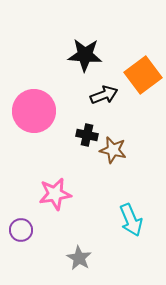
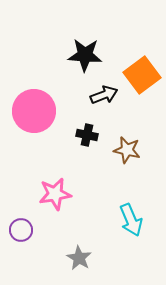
orange square: moved 1 px left
brown star: moved 14 px right
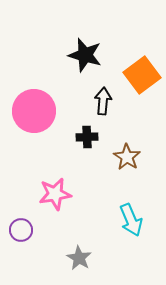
black star: rotated 12 degrees clockwise
black arrow: moved 1 px left, 6 px down; rotated 64 degrees counterclockwise
black cross: moved 2 px down; rotated 15 degrees counterclockwise
brown star: moved 7 px down; rotated 20 degrees clockwise
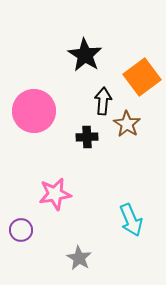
black star: rotated 16 degrees clockwise
orange square: moved 2 px down
brown star: moved 33 px up
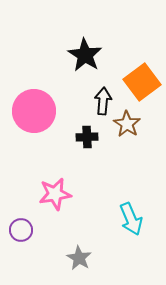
orange square: moved 5 px down
cyan arrow: moved 1 px up
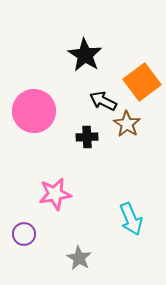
black arrow: rotated 68 degrees counterclockwise
purple circle: moved 3 px right, 4 px down
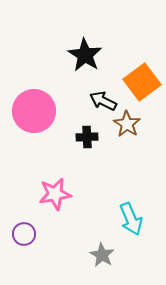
gray star: moved 23 px right, 3 px up
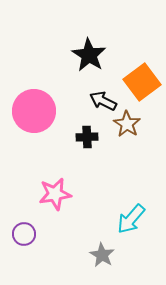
black star: moved 4 px right
cyan arrow: rotated 64 degrees clockwise
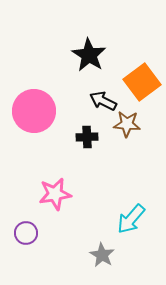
brown star: rotated 28 degrees counterclockwise
purple circle: moved 2 px right, 1 px up
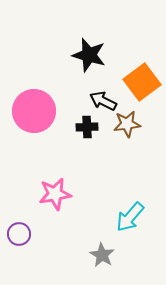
black star: rotated 16 degrees counterclockwise
brown star: rotated 12 degrees counterclockwise
black cross: moved 10 px up
cyan arrow: moved 1 px left, 2 px up
purple circle: moved 7 px left, 1 px down
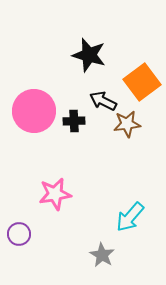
black cross: moved 13 px left, 6 px up
